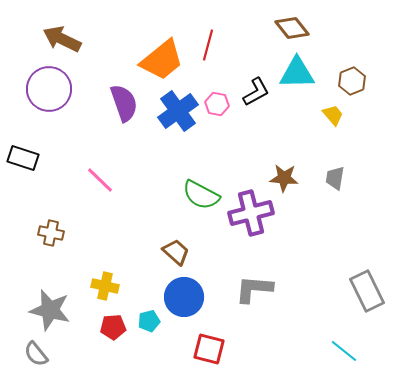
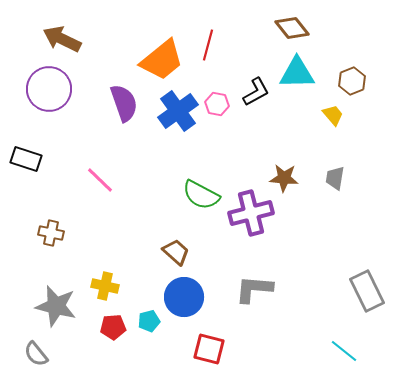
black rectangle: moved 3 px right, 1 px down
gray star: moved 6 px right, 4 px up
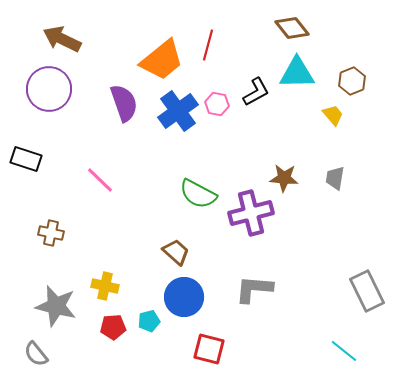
green semicircle: moved 3 px left, 1 px up
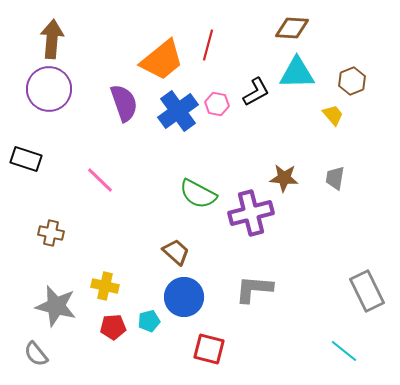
brown diamond: rotated 48 degrees counterclockwise
brown arrow: moved 10 px left; rotated 69 degrees clockwise
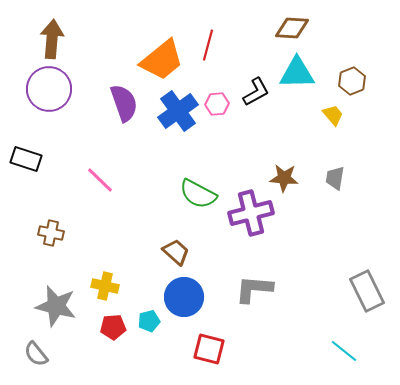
pink hexagon: rotated 15 degrees counterclockwise
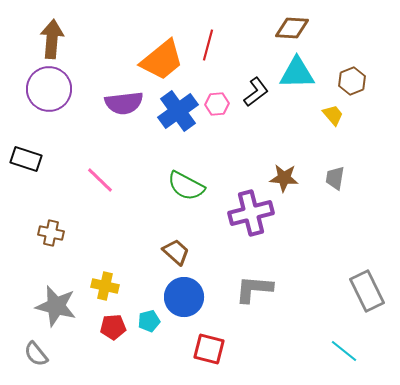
black L-shape: rotated 8 degrees counterclockwise
purple semicircle: rotated 102 degrees clockwise
green semicircle: moved 12 px left, 8 px up
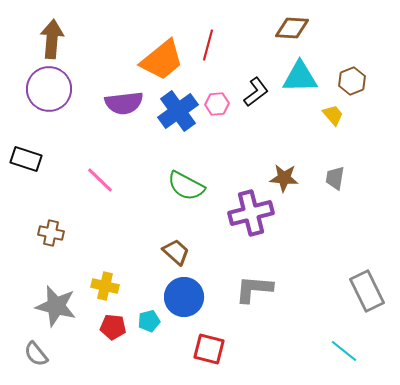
cyan triangle: moved 3 px right, 4 px down
red pentagon: rotated 10 degrees clockwise
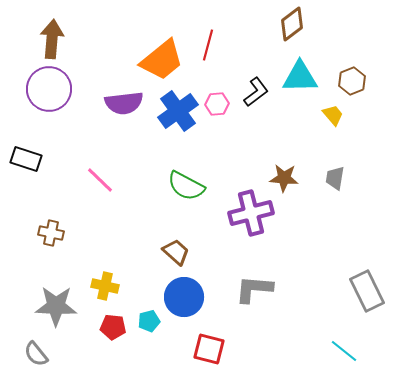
brown diamond: moved 4 px up; rotated 40 degrees counterclockwise
gray star: rotated 12 degrees counterclockwise
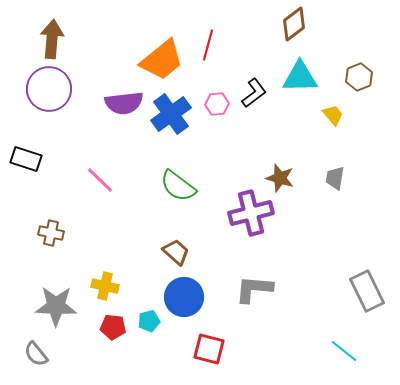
brown diamond: moved 2 px right
brown hexagon: moved 7 px right, 4 px up
black L-shape: moved 2 px left, 1 px down
blue cross: moved 7 px left, 3 px down
brown star: moved 4 px left; rotated 12 degrees clockwise
green semicircle: moved 8 px left; rotated 9 degrees clockwise
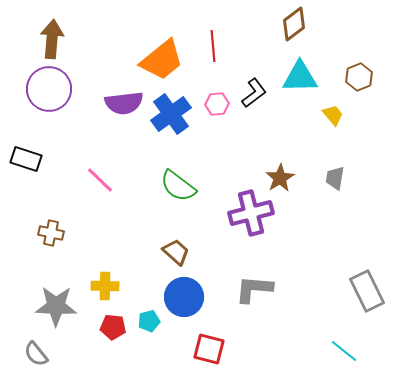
red line: moved 5 px right, 1 px down; rotated 20 degrees counterclockwise
brown star: rotated 24 degrees clockwise
yellow cross: rotated 12 degrees counterclockwise
